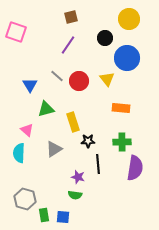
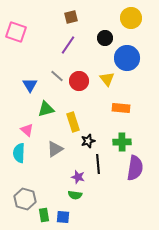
yellow circle: moved 2 px right, 1 px up
black star: rotated 16 degrees counterclockwise
gray triangle: moved 1 px right
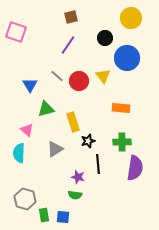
yellow triangle: moved 4 px left, 3 px up
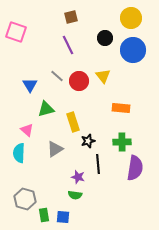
purple line: rotated 60 degrees counterclockwise
blue circle: moved 6 px right, 8 px up
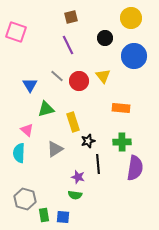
blue circle: moved 1 px right, 6 px down
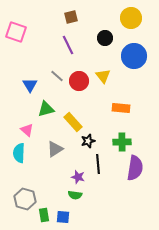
yellow rectangle: rotated 24 degrees counterclockwise
